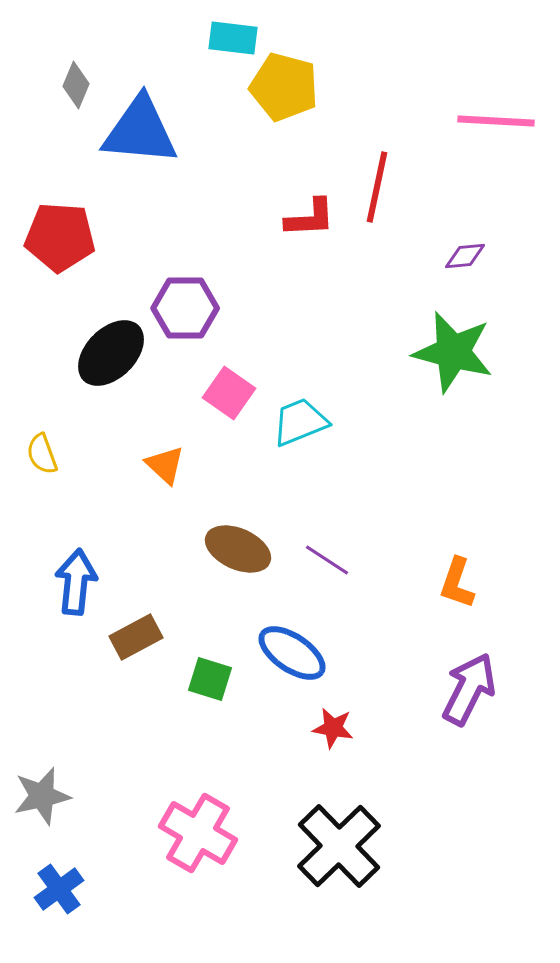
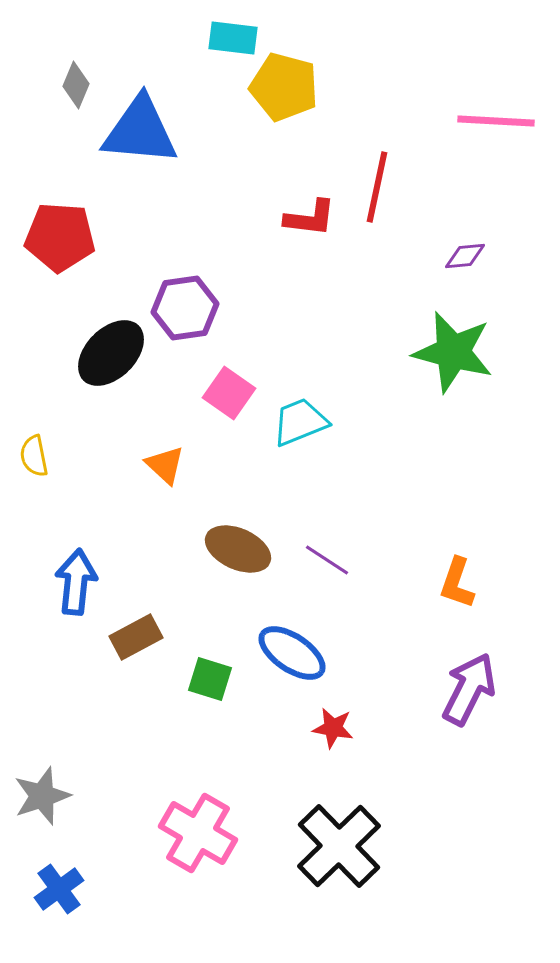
red L-shape: rotated 10 degrees clockwise
purple hexagon: rotated 8 degrees counterclockwise
yellow semicircle: moved 8 px left, 2 px down; rotated 9 degrees clockwise
gray star: rotated 6 degrees counterclockwise
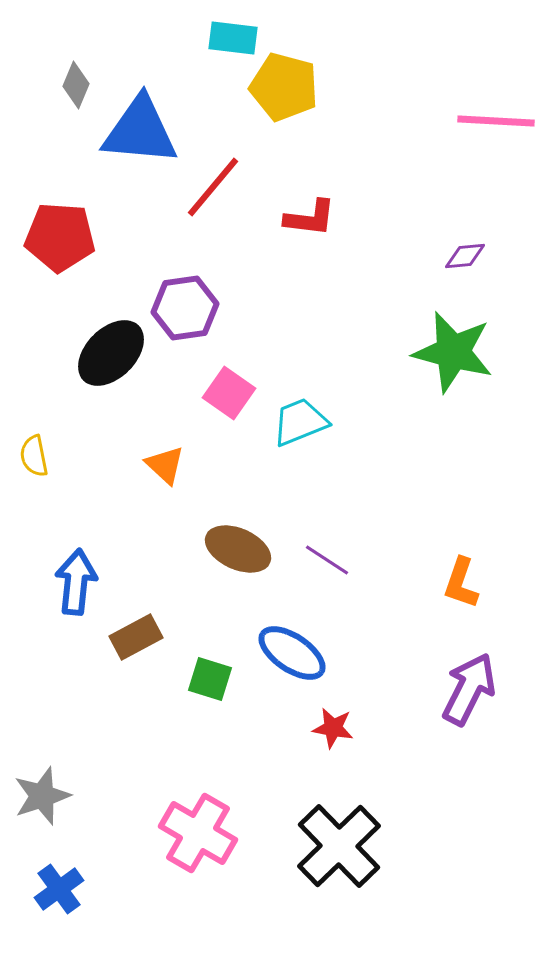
red line: moved 164 px left; rotated 28 degrees clockwise
orange L-shape: moved 4 px right
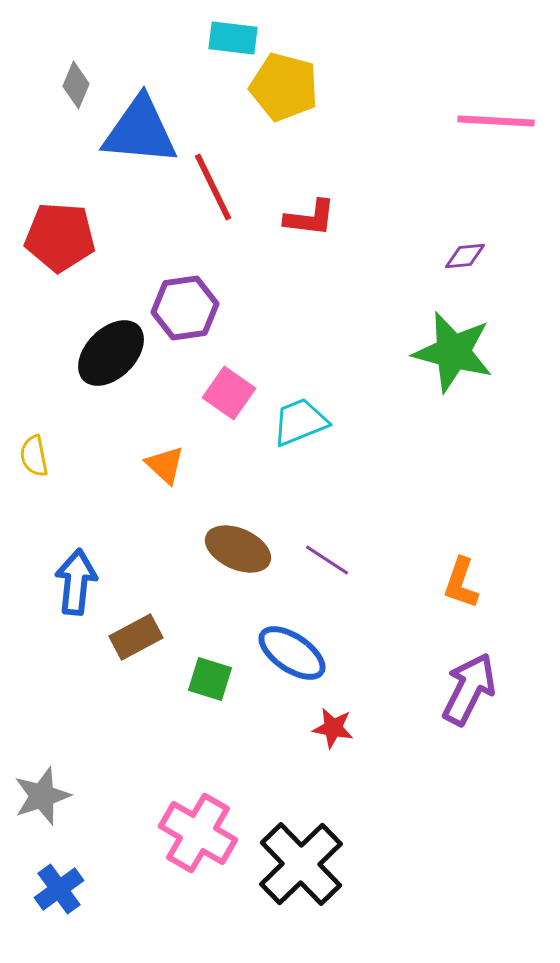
red line: rotated 66 degrees counterclockwise
black cross: moved 38 px left, 18 px down
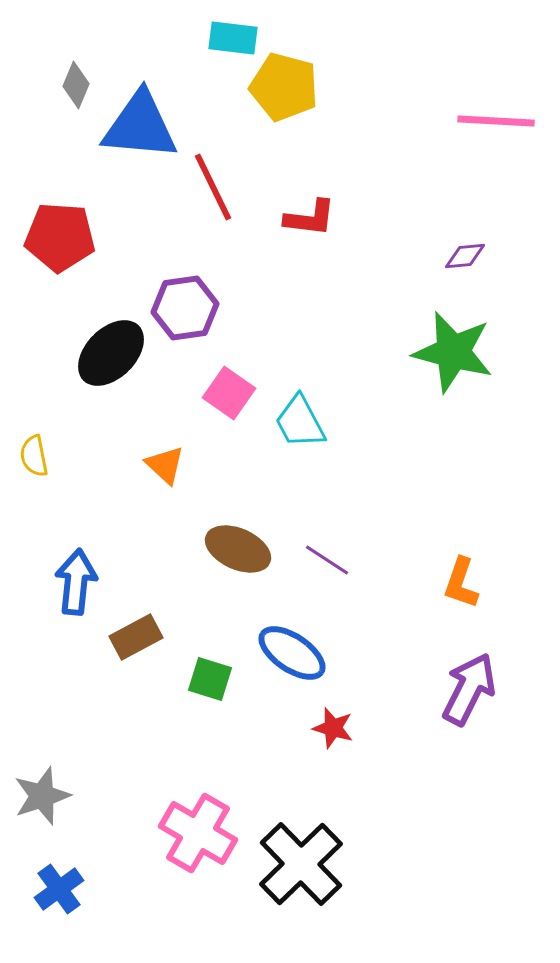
blue triangle: moved 5 px up
cyan trapezoid: rotated 96 degrees counterclockwise
red star: rotated 6 degrees clockwise
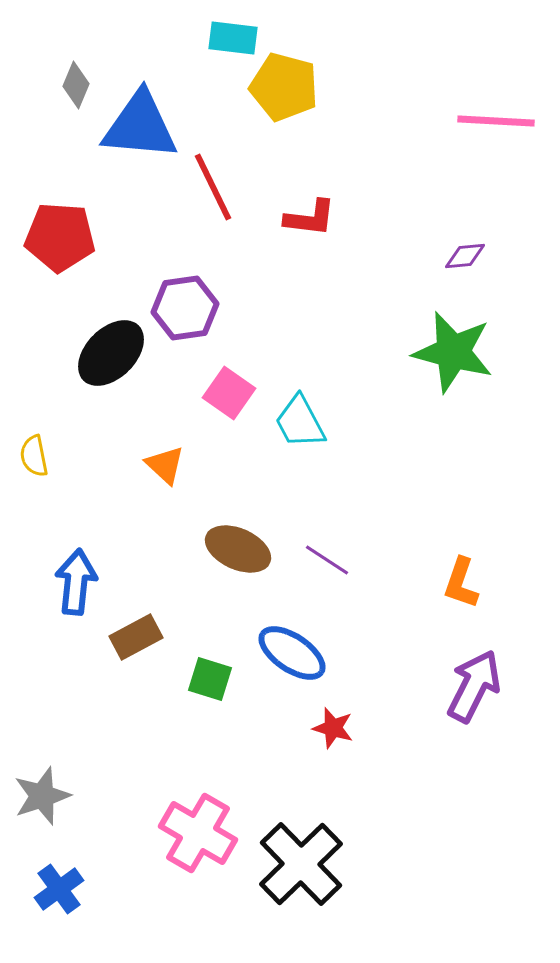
purple arrow: moved 5 px right, 3 px up
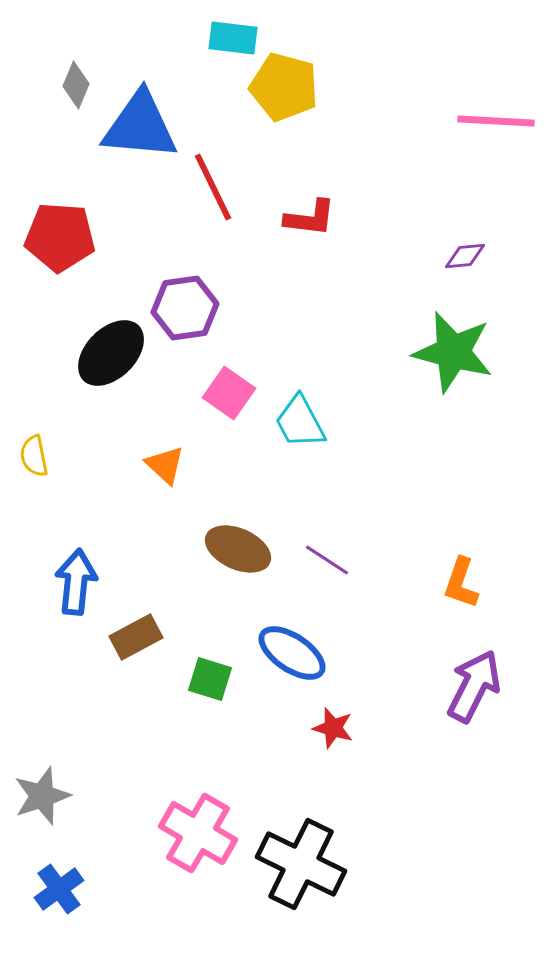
black cross: rotated 20 degrees counterclockwise
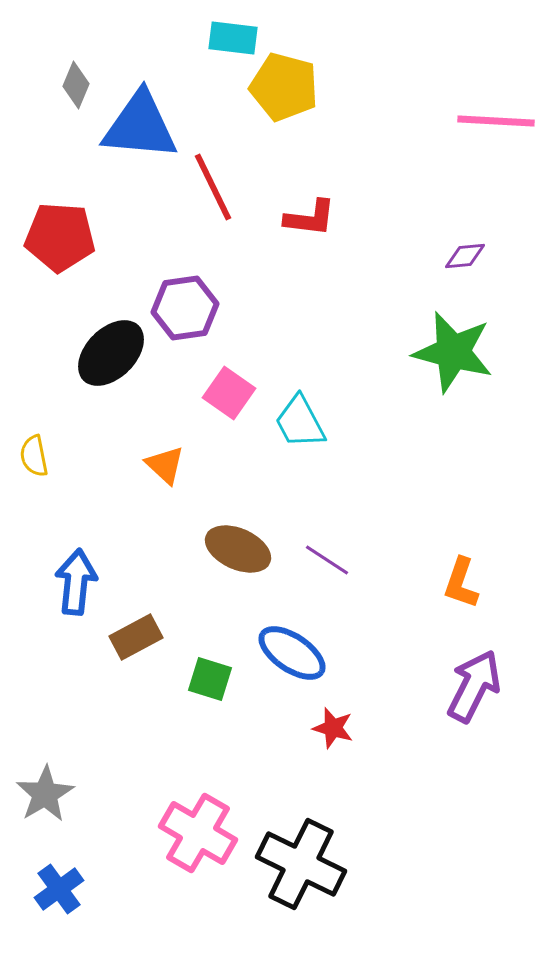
gray star: moved 3 px right, 2 px up; rotated 12 degrees counterclockwise
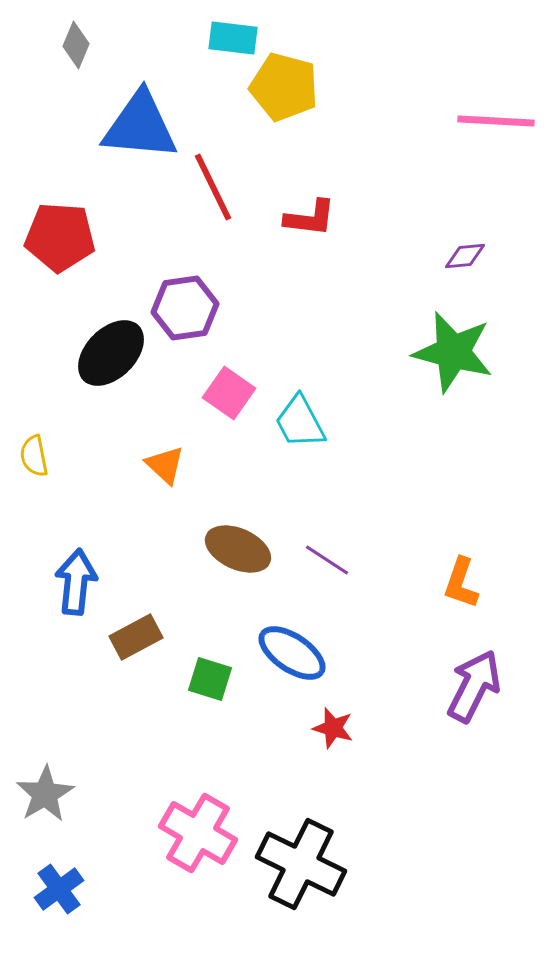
gray diamond: moved 40 px up
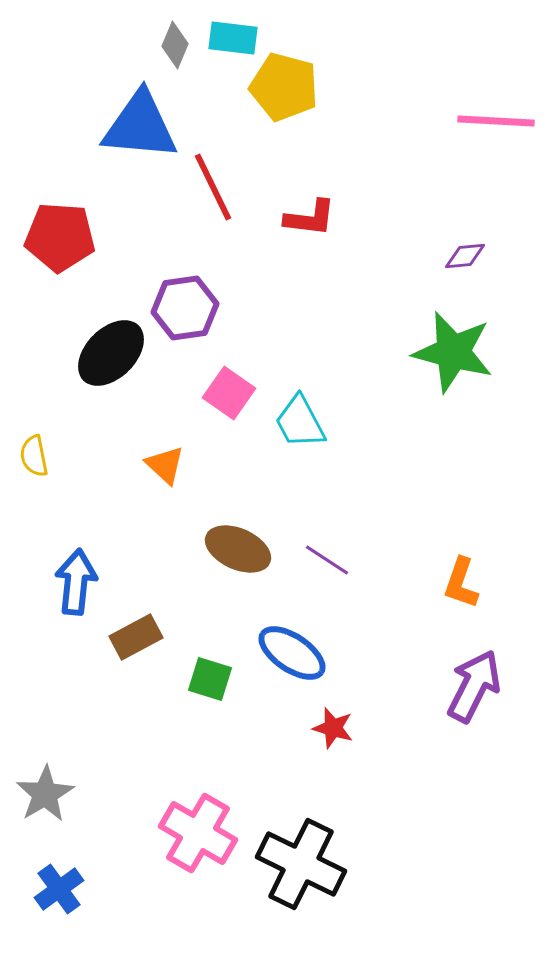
gray diamond: moved 99 px right
